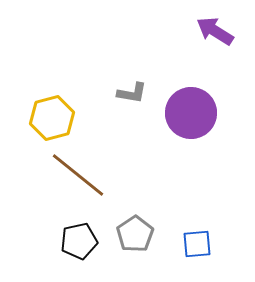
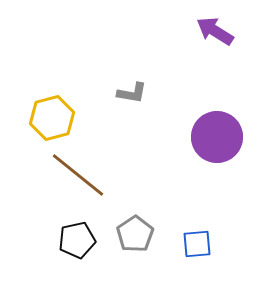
purple circle: moved 26 px right, 24 px down
black pentagon: moved 2 px left, 1 px up
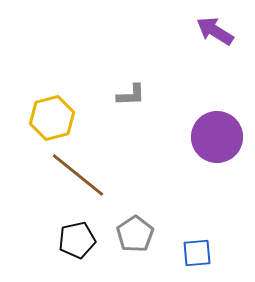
gray L-shape: moved 1 px left, 2 px down; rotated 12 degrees counterclockwise
blue square: moved 9 px down
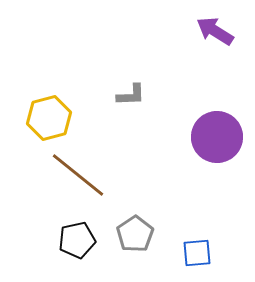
yellow hexagon: moved 3 px left
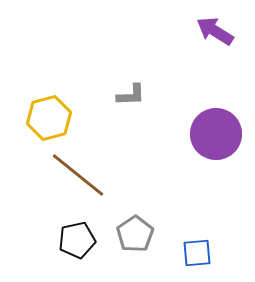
purple circle: moved 1 px left, 3 px up
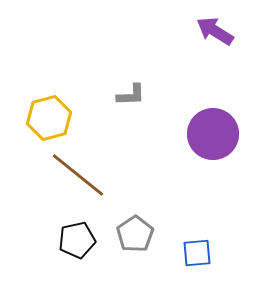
purple circle: moved 3 px left
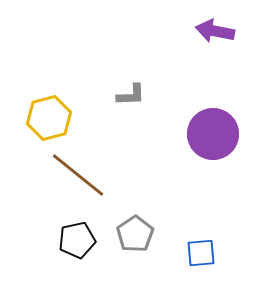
purple arrow: rotated 21 degrees counterclockwise
blue square: moved 4 px right
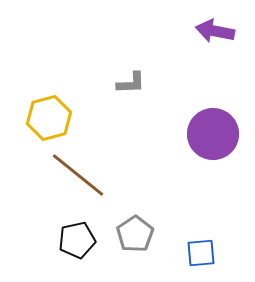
gray L-shape: moved 12 px up
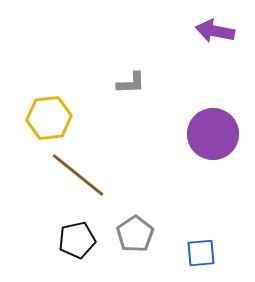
yellow hexagon: rotated 9 degrees clockwise
